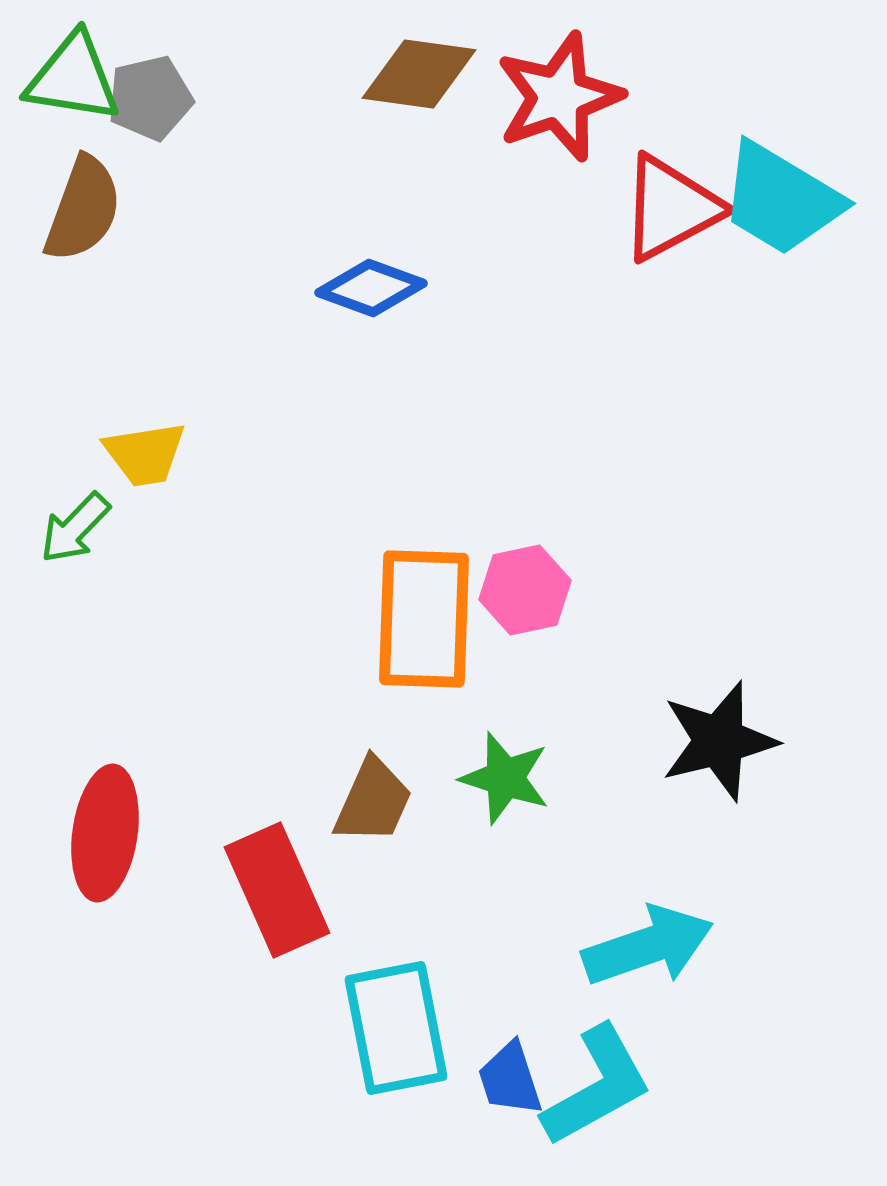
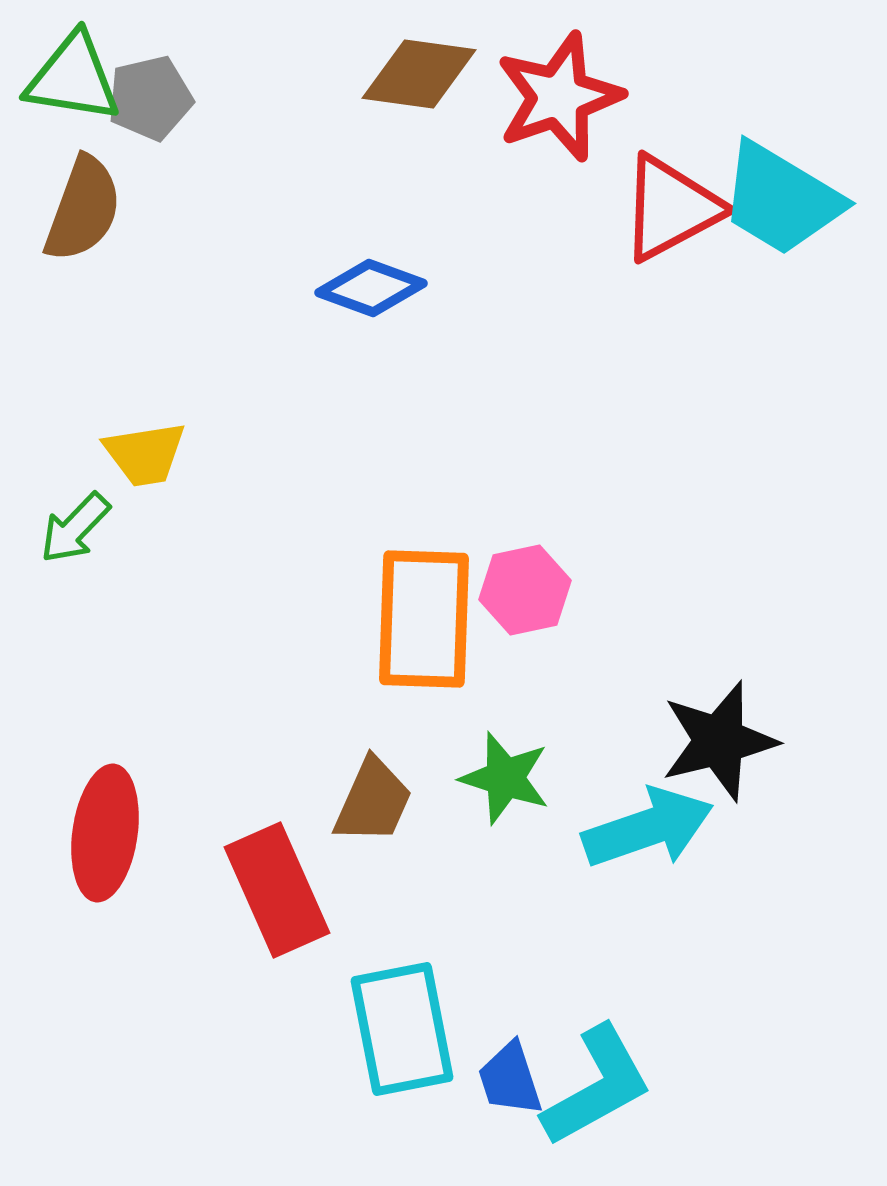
cyan arrow: moved 118 px up
cyan rectangle: moved 6 px right, 1 px down
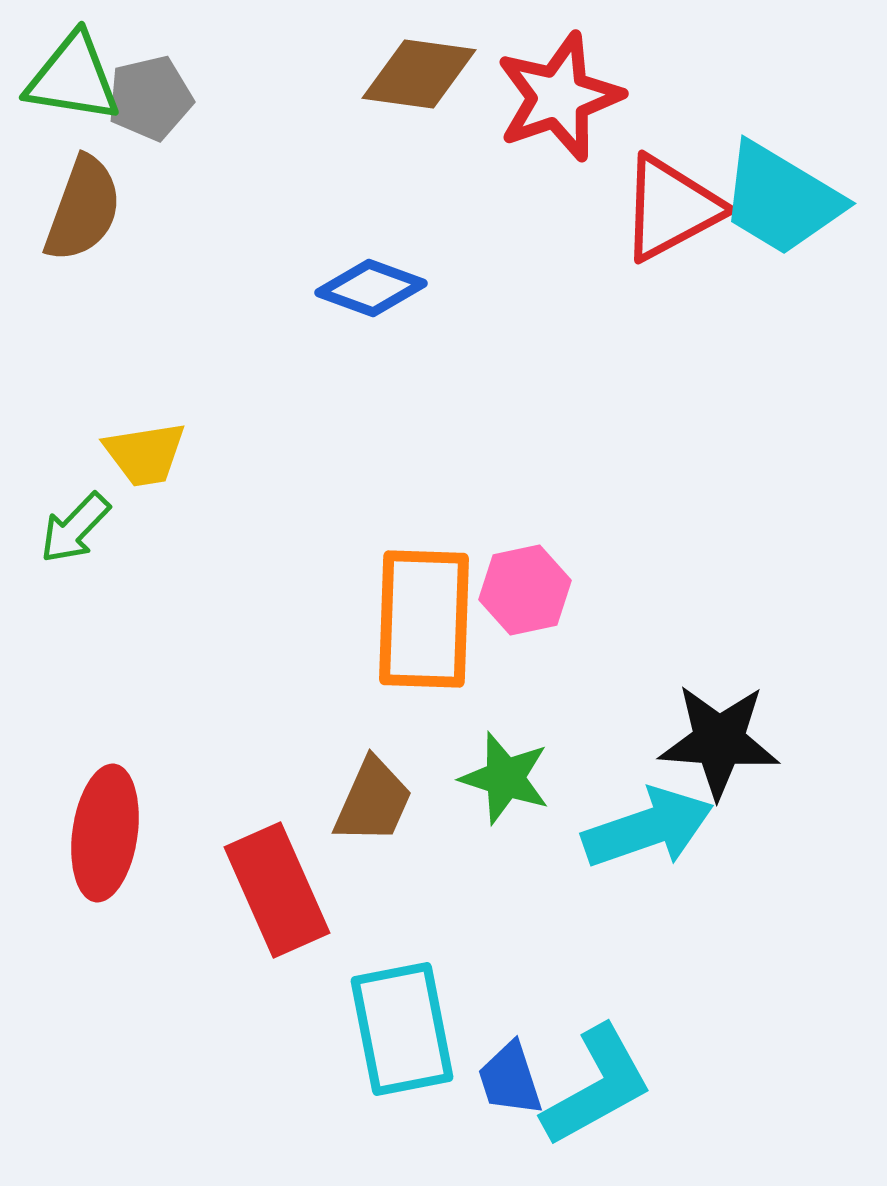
black star: rotated 18 degrees clockwise
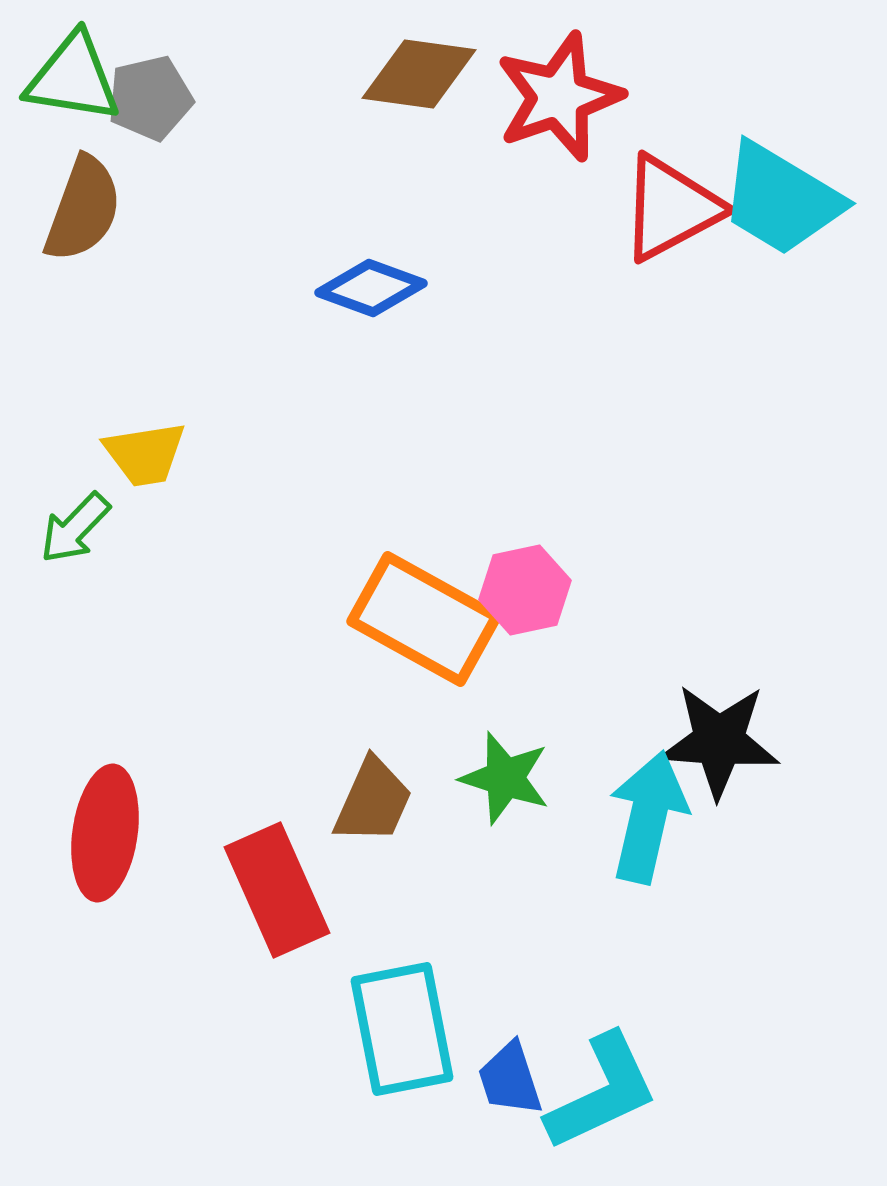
orange rectangle: rotated 63 degrees counterclockwise
cyan arrow: moved 11 px up; rotated 58 degrees counterclockwise
cyan L-shape: moved 5 px right, 6 px down; rotated 4 degrees clockwise
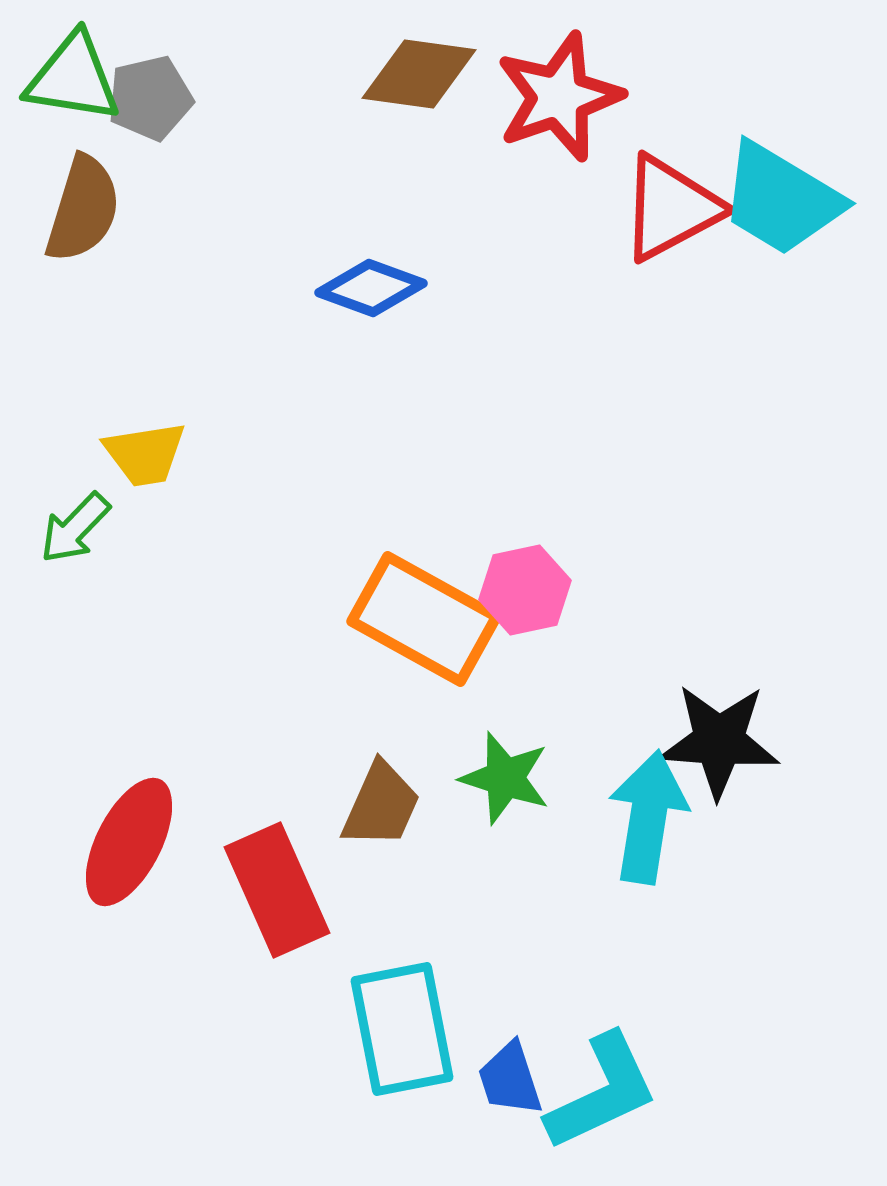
brown semicircle: rotated 3 degrees counterclockwise
brown trapezoid: moved 8 px right, 4 px down
cyan arrow: rotated 4 degrees counterclockwise
red ellipse: moved 24 px right, 9 px down; rotated 19 degrees clockwise
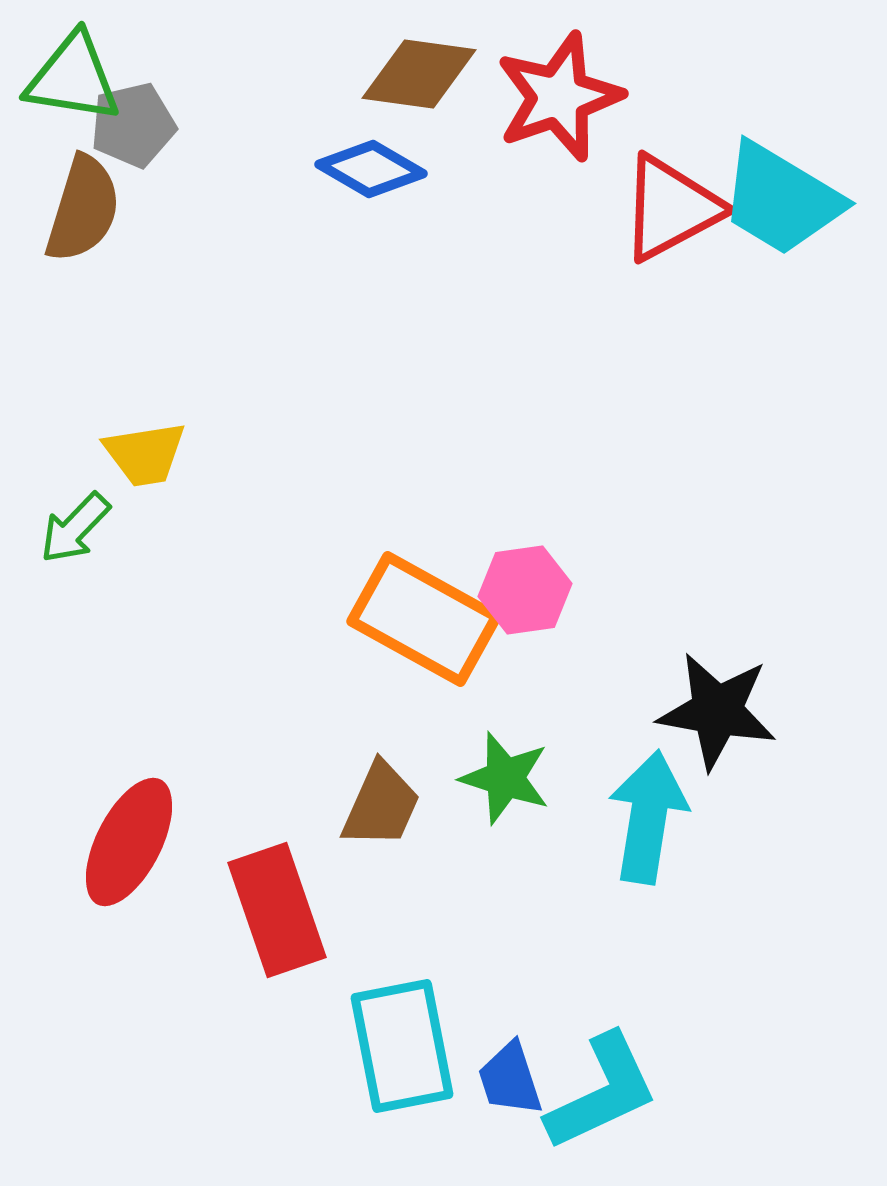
gray pentagon: moved 17 px left, 27 px down
blue diamond: moved 119 px up; rotated 10 degrees clockwise
pink hexagon: rotated 4 degrees clockwise
black star: moved 2 px left, 30 px up; rotated 6 degrees clockwise
red rectangle: moved 20 px down; rotated 5 degrees clockwise
cyan rectangle: moved 17 px down
